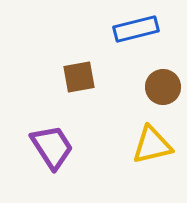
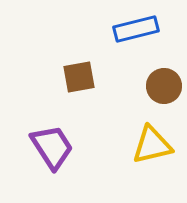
brown circle: moved 1 px right, 1 px up
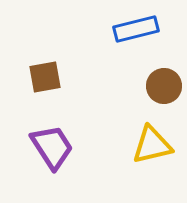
brown square: moved 34 px left
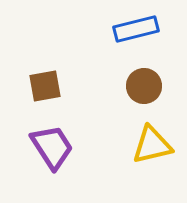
brown square: moved 9 px down
brown circle: moved 20 px left
